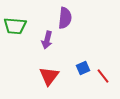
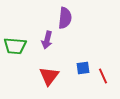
green trapezoid: moved 20 px down
blue square: rotated 16 degrees clockwise
red line: rotated 14 degrees clockwise
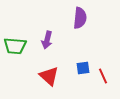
purple semicircle: moved 15 px right
red triangle: rotated 25 degrees counterclockwise
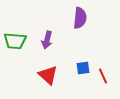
green trapezoid: moved 5 px up
red triangle: moved 1 px left, 1 px up
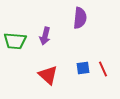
purple arrow: moved 2 px left, 4 px up
red line: moved 7 px up
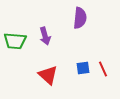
purple arrow: rotated 30 degrees counterclockwise
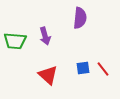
red line: rotated 14 degrees counterclockwise
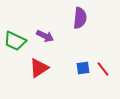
purple arrow: rotated 48 degrees counterclockwise
green trapezoid: rotated 20 degrees clockwise
red triangle: moved 9 px left, 7 px up; rotated 45 degrees clockwise
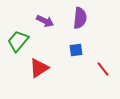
purple arrow: moved 15 px up
green trapezoid: moved 3 px right; rotated 105 degrees clockwise
blue square: moved 7 px left, 18 px up
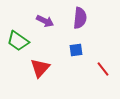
green trapezoid: rotated 95 degrees counterclockwise
red triangle: moved 1 px right; rotated 15 degrees counterclockwise
